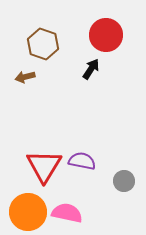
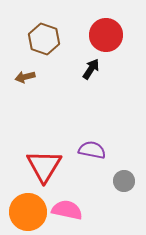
brown hexagon: moved 1 px right, 5 px up
purple semicircle: moved 10 px right, 11 px up
pink semicircle: moved 3 px up
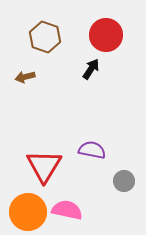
brown hexagon: moved 1 px right, 2 px up
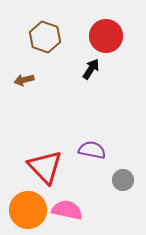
red circle: moved 1 px down
brown arrow: moved 1 px left, 3 px down
red triangle: moved 1 px right, 1 px down; rotated 15 degrees counterclockwise
gray circle: moved 1 px left, 1 px up
orange circle: moved 2 px up
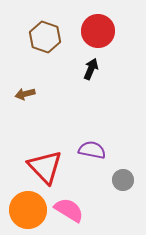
red circle: moved 8 px left, 5 px up
black arrow: rotated 10 degrees counterclockwise
brown arrow: moved 1 px right, 14 px down
pink semicircle: moved 2 px right; rotated 20 degrees clockwise
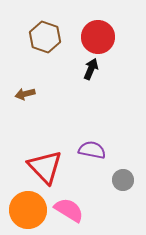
red circle: moved 6 px down
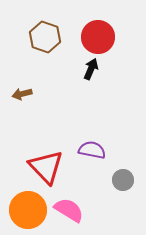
brown arrow: moved 3 px left
red triangle: moved 1 px right
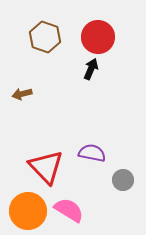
purple semicircle: moved 3 px down
orange circle: moved 1 px down
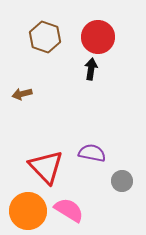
black arrow: rotated 15 degrees counterclockwise
gray circle: moved 1 px left, 1 px down
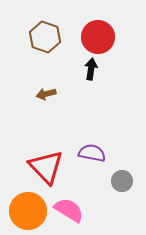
brown arrow: moved 24 px right
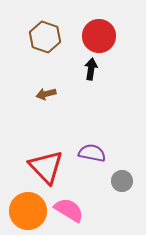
red circle: moved 1 px right, 1 px up
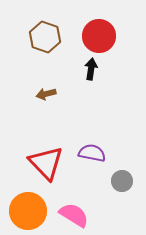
red triangle: moved 4 px up
pink semicircle: moved 5 px right, 5 px down
